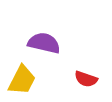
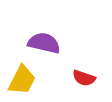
red semicircle: moved 2 px left, 1 px up
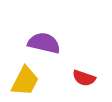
yellow trapezoid: moved 3 px right, 1 px down
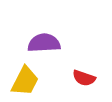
purple semicircle: rotated 16 degrees counterclockwise
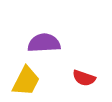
yellow trapezoid: moved 1 px right
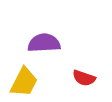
yellow trapezoid: moved 2 px left, 1 px down
